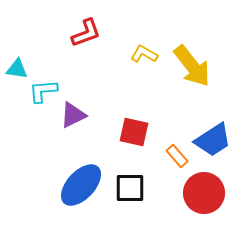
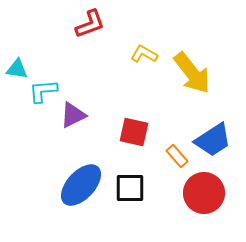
red L-shape: moved 4 px right, 9 px up
yellow arrow: moved 7 px down
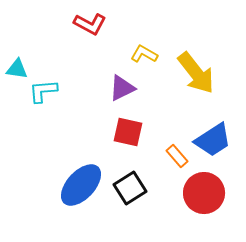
red L-shape: rotated 48 degrees clockwise
yellow arrow: moved 4 px right
purple triangle: moved 49 px right, 27 px up
red square: moved 6 px left
black square: rotated 32 degrees counterclockwise
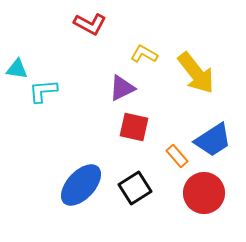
red square: moved 6 px right, 5 px up
black square: moved 5 px right
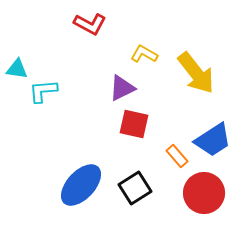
red square: moved 3 px up
